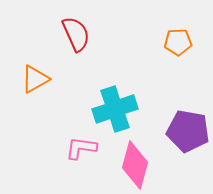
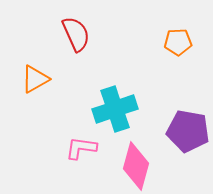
pink diamond: moved 1 px right, 1 px down
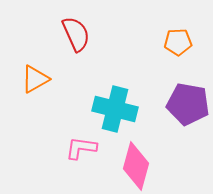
cyan cross: rotated 33 degrees clockwise
purple pentagon: moved 27 px up
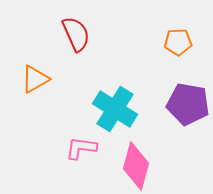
cyan cross: rotated 18 degrees clockwise
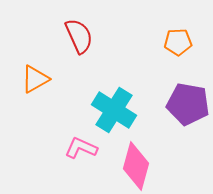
red semicircle: moved 3 px right, 2 px down
cyan cross: moved 1 px left, 1 px down
pink L-shape: rotated 16 degrees clockwise
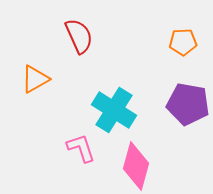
orange pentagon: moved 5 px right
pink L-shape: rotated 48 degrees clockwise
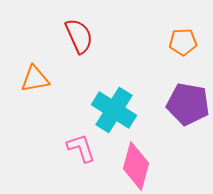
orange triangle: rotated 20 degrees clockwise
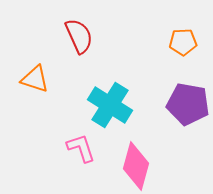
orange triangle: rotated 28 degrees clockwise
cyan cross: moved 4 px left, 5 px up
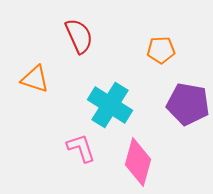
orange pentagon: moved 22 px left, 8 px down
pink diamond: moved 2 px right, 4 px up
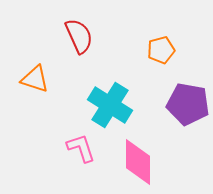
orange pentagon: rotated 12 degrees counterclockwise
pink diamond: rotated 15 degrees counterclockwise
